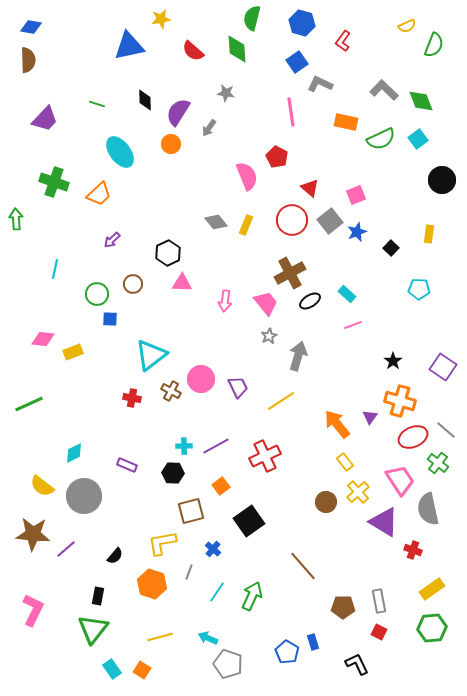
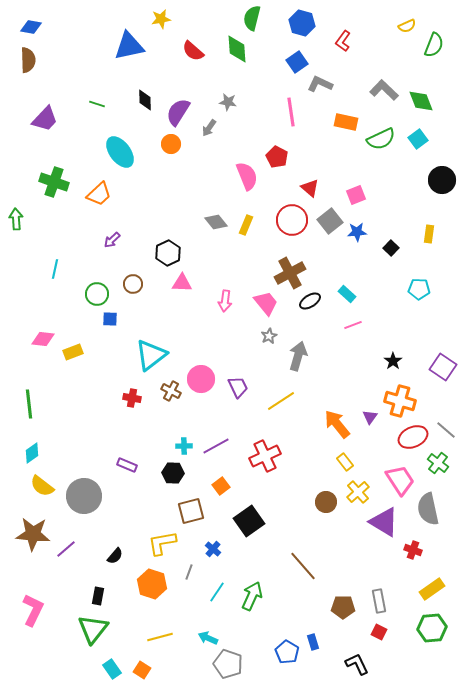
gray star at (226, 93): moved 2 px right, 9 px down
blue star at (357, 232): rotated 18 degrees clockwise
green line at (29, 404): rotated 72 degrees counterclockwise
cyan diamond at (74, 453): moved 42 px left; rotated 10 degrees counterclockwise
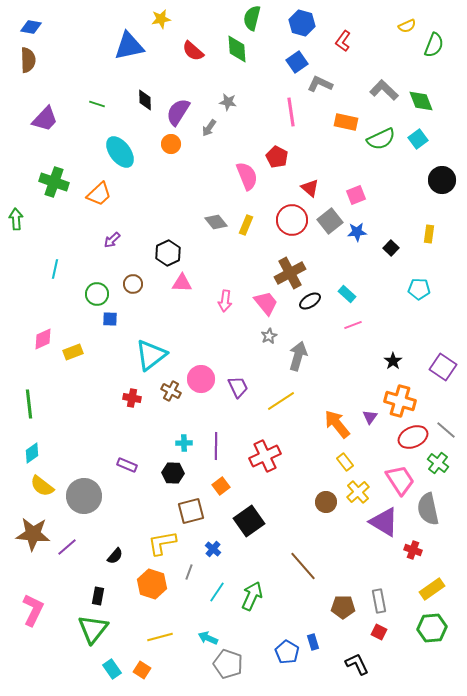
pink diamond at (43, 339): rotated 30 degrees counterclockwise
cyan cross at (184, 446): moved 3 px up
purple line at (216, 446): rotated 60 degrees counterclockwise
purple line at (66, 549): moved 1 px right, 2 px up
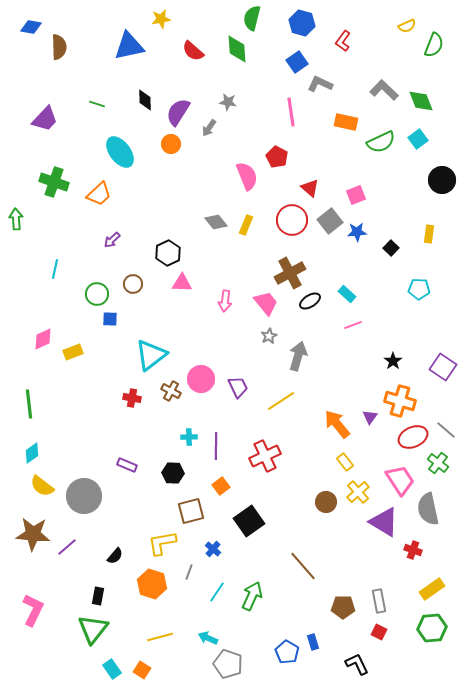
brown semicircle at (28, 60): moved 31 px right, 13 px up
green semicircle at (381, 139): moved 3 px down
cyan cross at (184, 443): moved 5 px right, 6 px up
